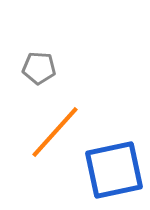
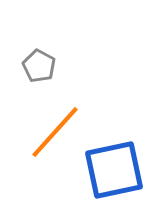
gray pentagon: moved 2 px up; rotated 24 degrees clockwise
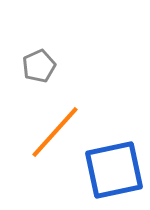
gray pentagon: rotated 20 degrees clockwise
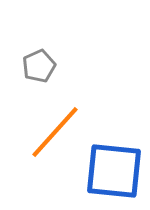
blue square: moved 1 px down; rotated 18 degrees clockwise
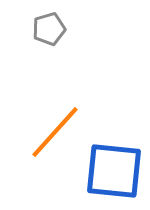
gray pentagon: moved 10 px right, 37 px up; rotated 8 degrees clockwise
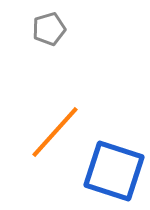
blue square: rotated 12 degrees clockwise
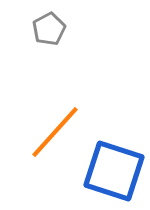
gray pentagon: rotated 12 degrees counterclockwise
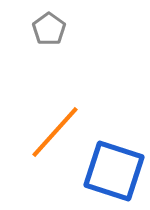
gray pentagon: rotated 8 degrees counterclockwise
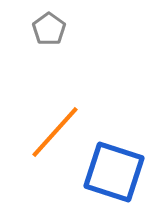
blue square: moved 1 px down
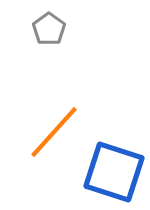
orange line: moved 1 px left
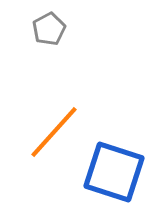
gray pentagon: rotated 8 degrees clockwise
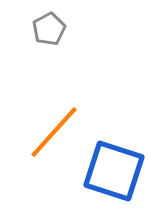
blue square: moved 1 px up
